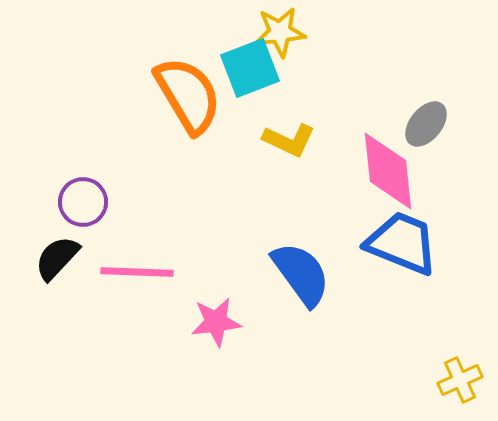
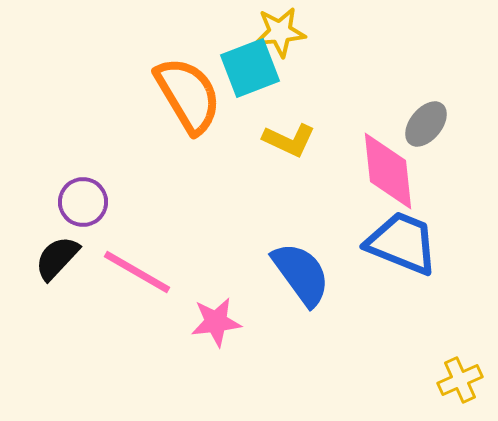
pink line: rotated 28 degrees clockwise
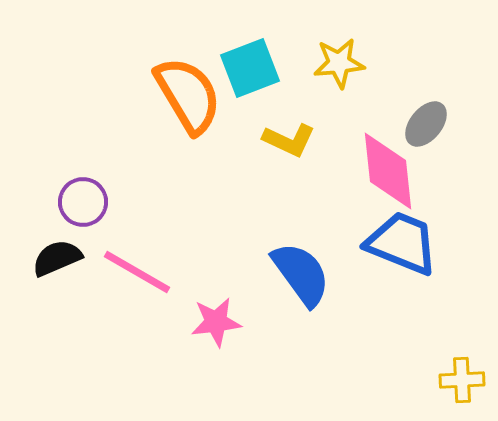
yellow star: moved 59 px right, 31 px down
black semicircle: rotated 24 degrees clockwise
yellow cross: moved 2 px right; rotated 21 degrees clockwise
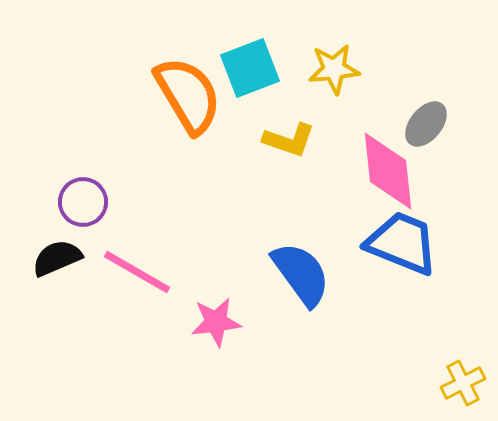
yellow star: moved 5 px left, 6 px down
yellow L-shape: rotated 6 degrees counterclockwise
yellow cross: moved 1 px right, 3 px down; rotated 24 degrees counterclockwise
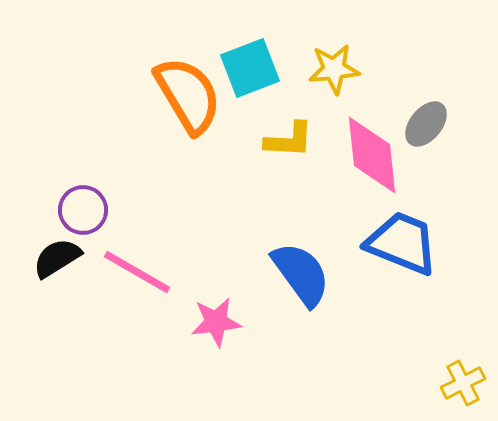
yellow L-shape: rotated 16 degrees counterclockwise
pink diamond: moved 16 px left, 16 px up
purple circle: moved 8 px down
black semicircle: rotated 9 degrees counterclockwise
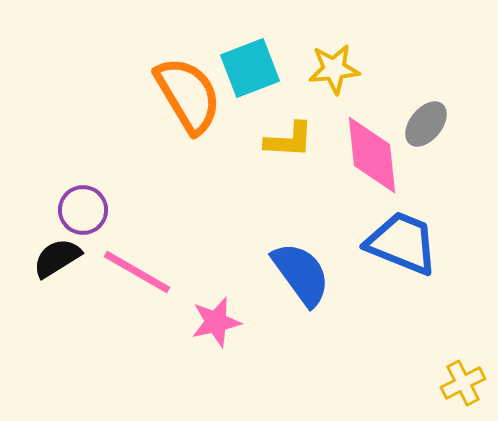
pink star: rotated 6 degrees counterclockwise
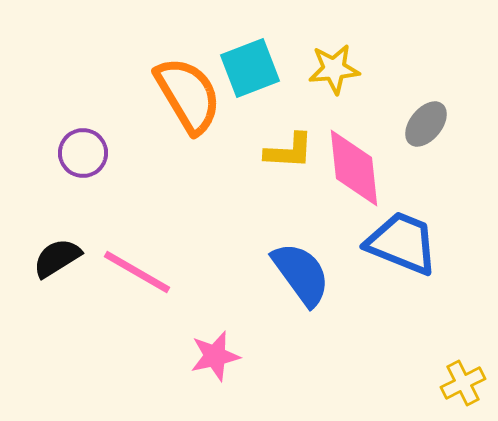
yellow L-shape: moved 11 px down
pink diamond: moved 18 px left, 13 px down
purple circle: moved 57 px up
pink star: moved 1 px left, 34 px down
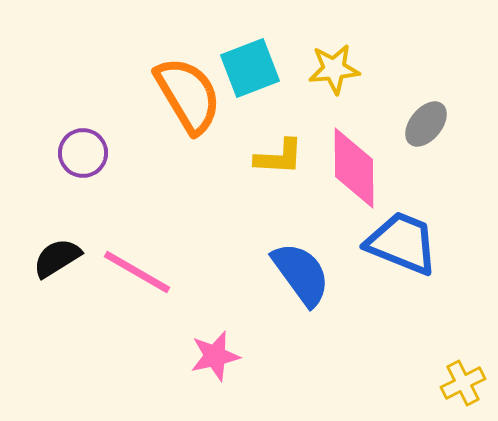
yellow L-shape: moved 10 px left, 6 px down
pink diamond: rotated 6 degrees clockwise
